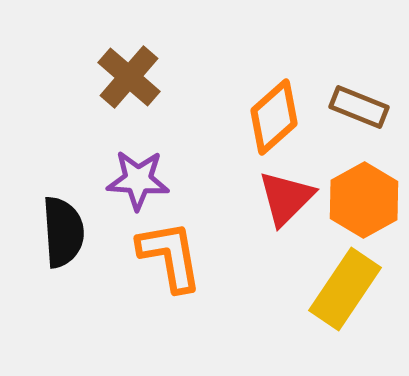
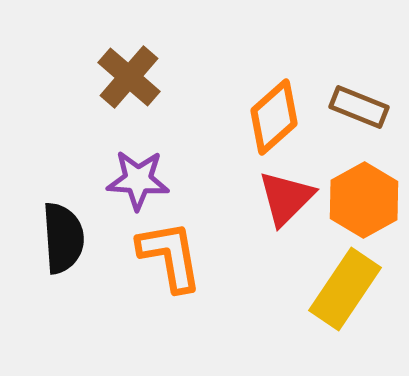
black semicircle: moved 6 px down
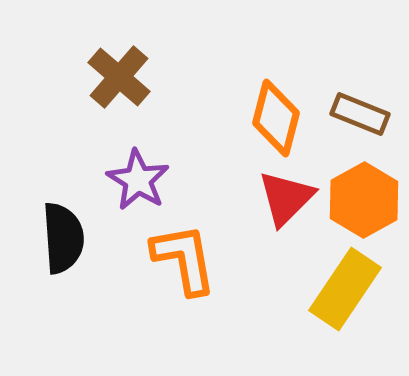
brown cross: moved 10 px left
brown rectangle: moved 1 px right, 7 px down
orange diamond: moved 2 px right, 1 px down; rotated 34 degrees counterclockwise
purple star: rotated 28 degrees clockwise
orange L-shape: moved 14 px right, 3 px down
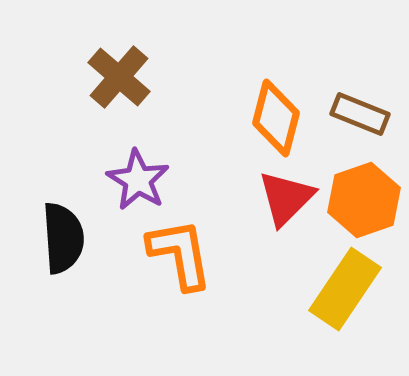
orange hexagon: rotated 10 degrees clockwise
orange L-shape: moved 4 px left, 5 px up
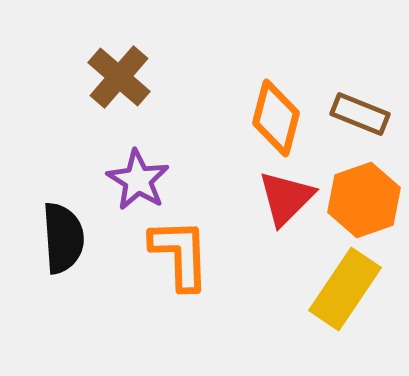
orange L-shape: rotated 8 degrees clockwise
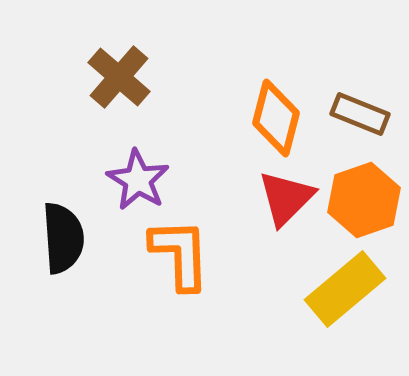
yellow rectangle: rotated 16 degrees clockwise
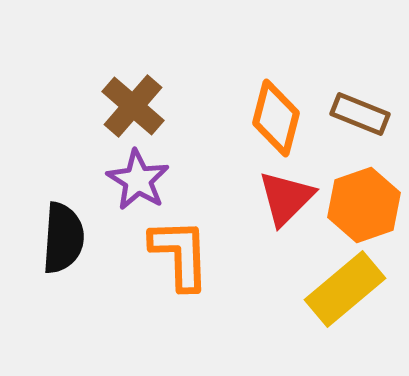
brown cross: moved 14 px right, 29 px down
orange hexagon: moved 5 px down
black semicircle: rotated 8 degrees clockwise
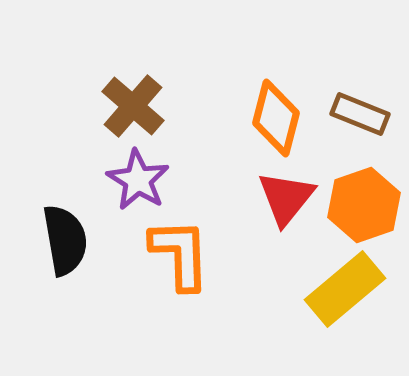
red triangle: rotated 6 degrees counterclockwise
black semicircle: moved 2 px right, 2 px down; rotated 14 degrees counterclockwise
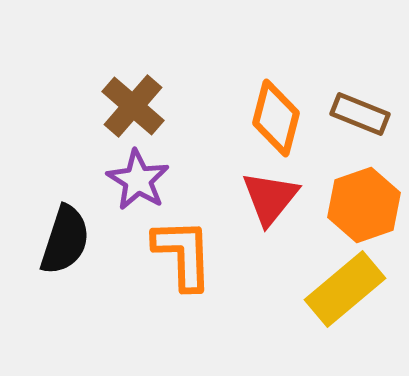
red triangle: moved 16 px left
black semicircle: rotated 28 degrees clockwise
orange L-shape: moved 3 px right
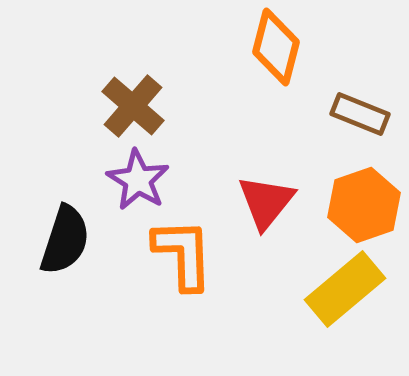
orange diamond: moved 71 px up
red triangle: moved 4 px left, 4 px down
